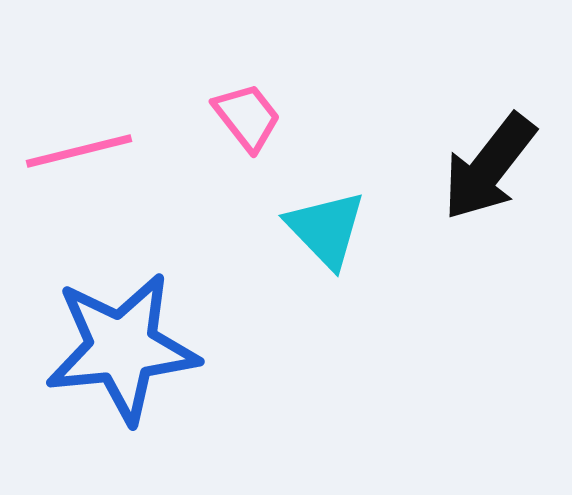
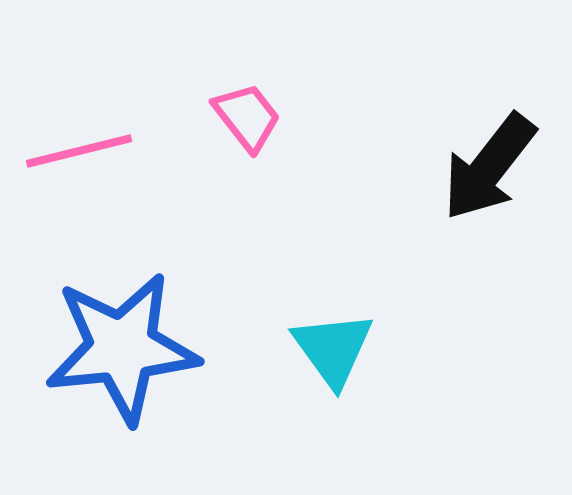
cyan triangle: moved 7 px right, 120 px down; rotated 8 degrees clockwise
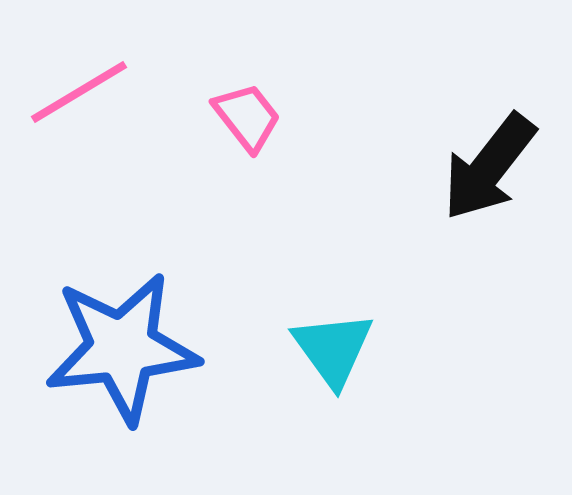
pink line: moved 59 px up; rotated 17 degrees counterclockwise
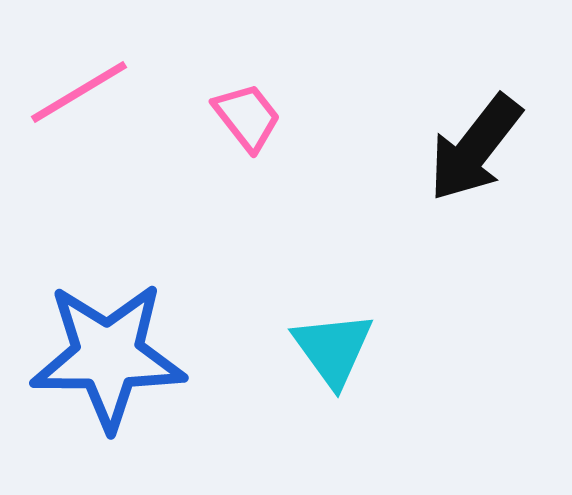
black arrow: moved 14 px left, 19 px up
blue star: moved 14 px left, 8 px down; rotated 6 degrees clockwise
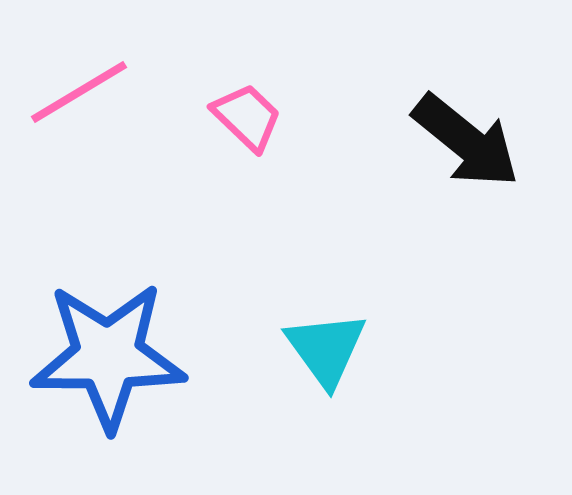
pink trapezoid: rotated 8 degrees counterclockwise
black arrow: moved 9 px left, 7 px up; rotated 89 degrees counterclockwise
cyan triangle: moved 7 px left
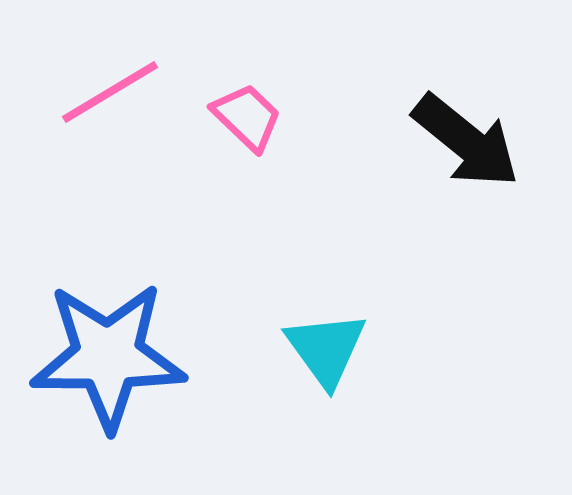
pink line: moved 31 px right
